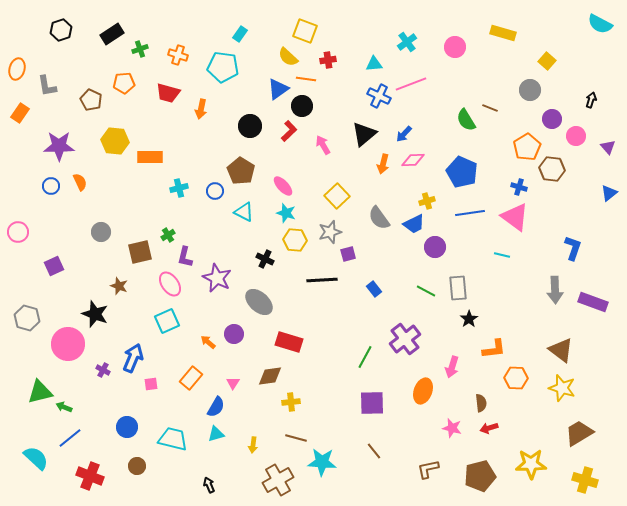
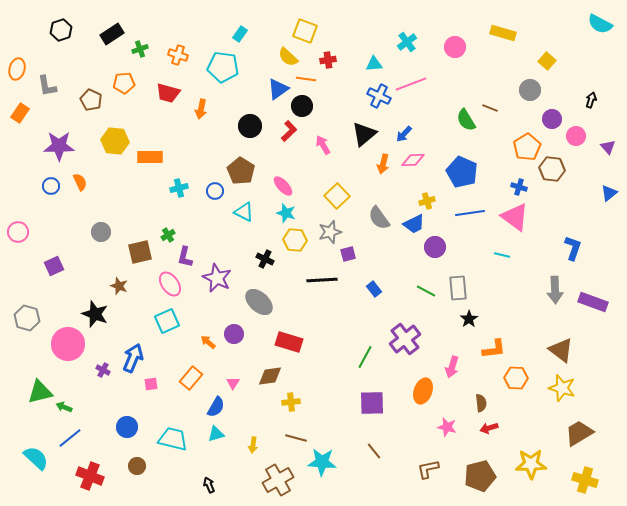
pink star at (452, 428): moved 5 px left, 1 px up
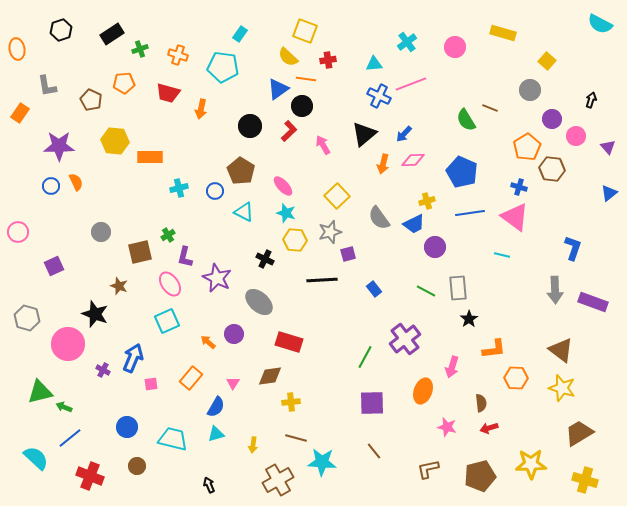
orange ellipse at (17, 69): moved 20 px up; rotated 25 degrees counterclockwise
orange semicircle at (80, 182): moved 4 px left
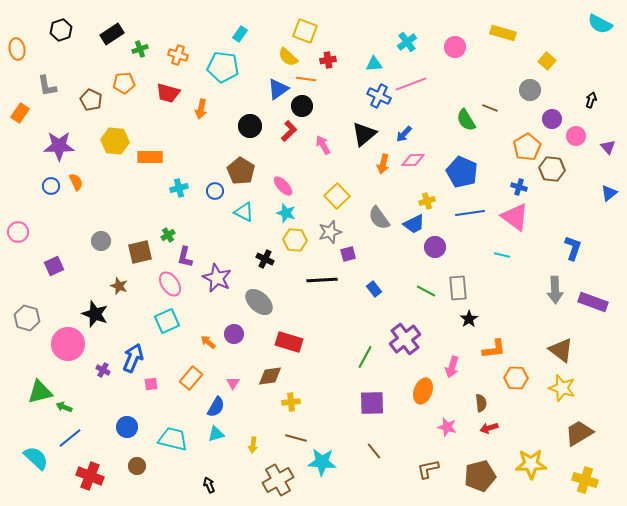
gray circle at (101, 232): moved 9 px down
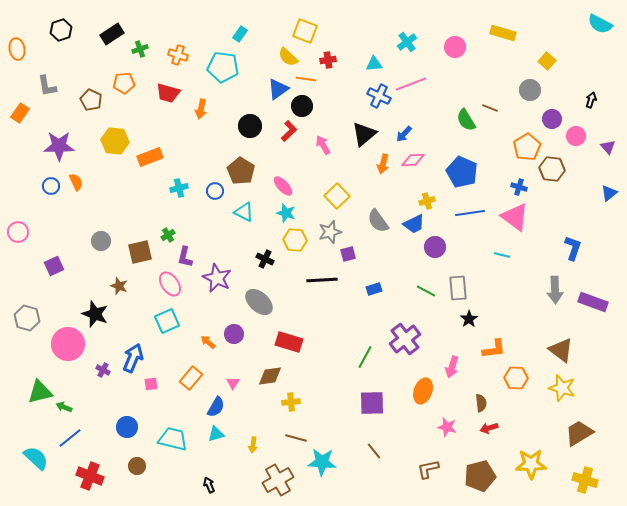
orange rectangle at (150, 157): rotated 20 degrees counterclockwise
gray semicircle at (379, 218): moved 1 px left, 3 px down
blue rectangle at (374, 289): rotated 70 degrees counterclockwise
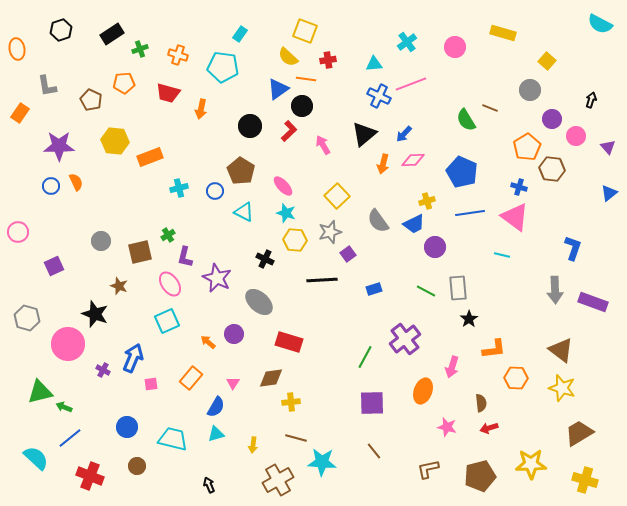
purple square at (348, 254): rotated 21 degrees counterclockwise
brown diamond at (270, 376): moved 1 px right, 2 px down
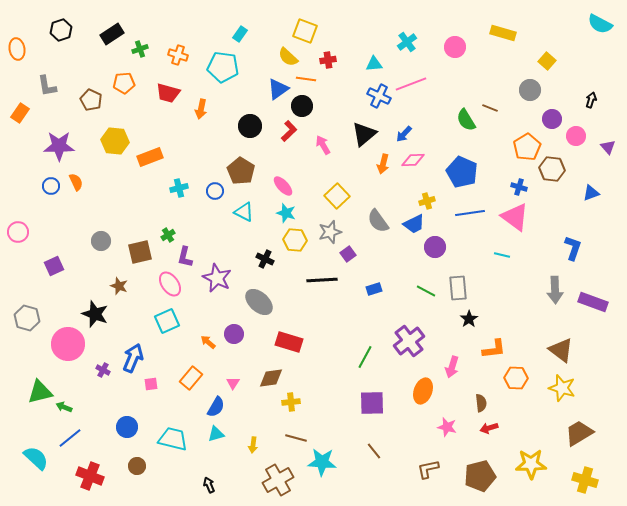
blue triangle at (609, 193): moved 18 px left; rotated 18 degrees clockwise
purple cross at (405, 339): moved 4 px right, 2 px down
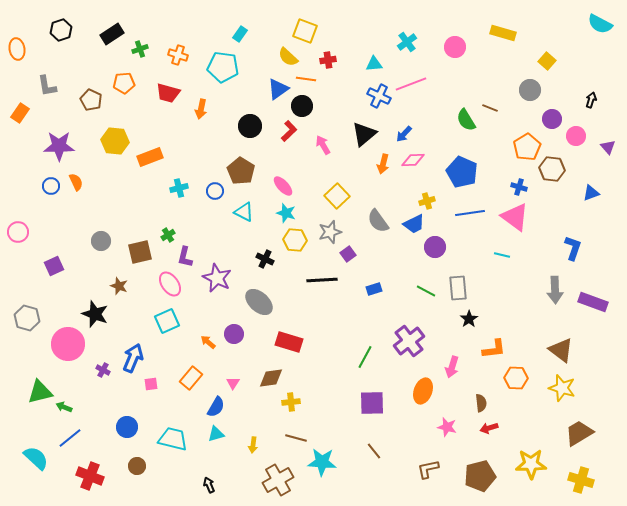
yellow cross at (585, 480): moved 4 px left
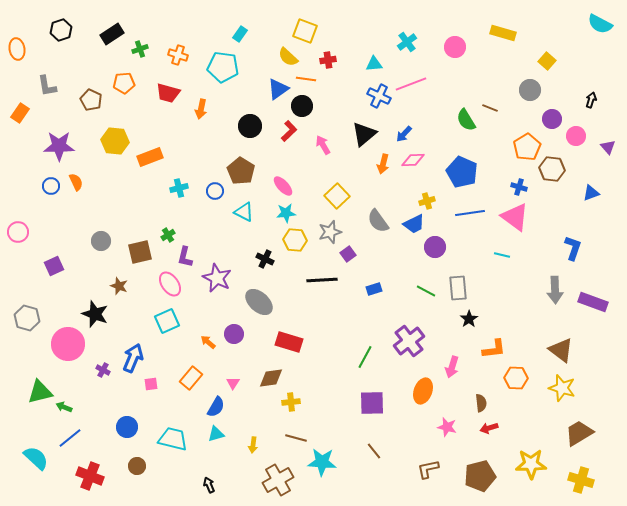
cyan star at (286, 213): rotated 24 degrees counterclockwise
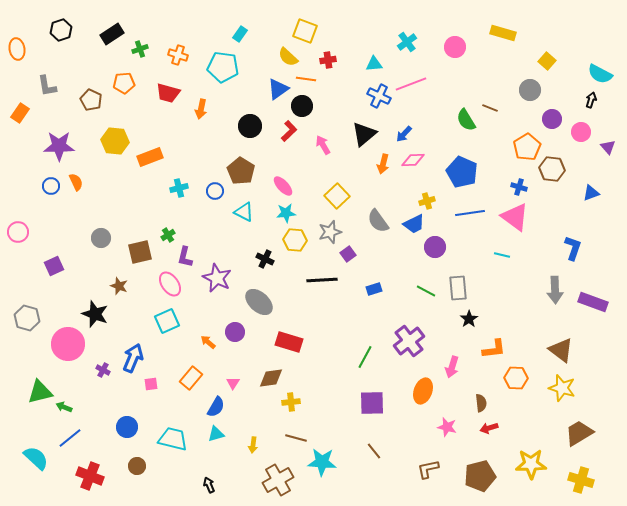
cyan semicircle at (600, 24): moved 50 px down
pink circle at (576, 136): moved 5 px right, 4 px up
gray circle at (101, 241): moved 3 px up
purple circle at (234, 334): moved 1 px right, 2 px up
